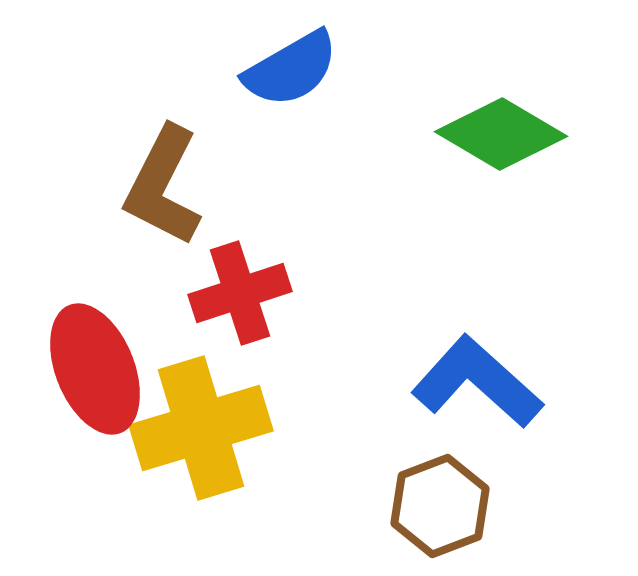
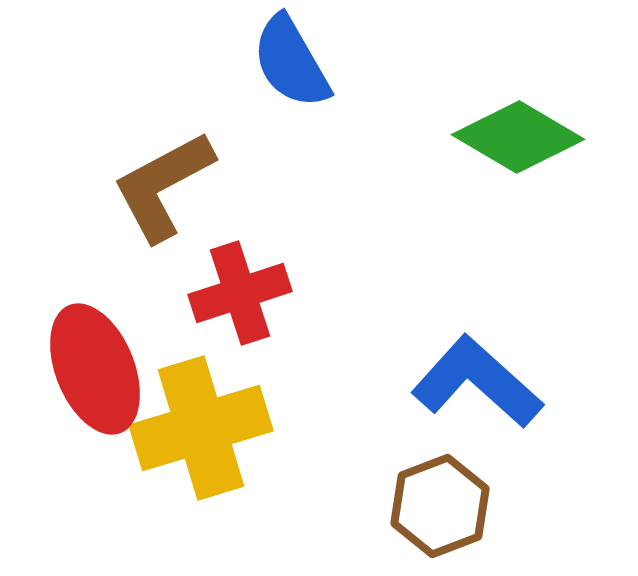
blue semicircle: moved 7 px up; rotated 90 degrees clockwise
green diamond: moved 17 px right, 3 px down
brown L-shape: rotated 35 degrees clockwise
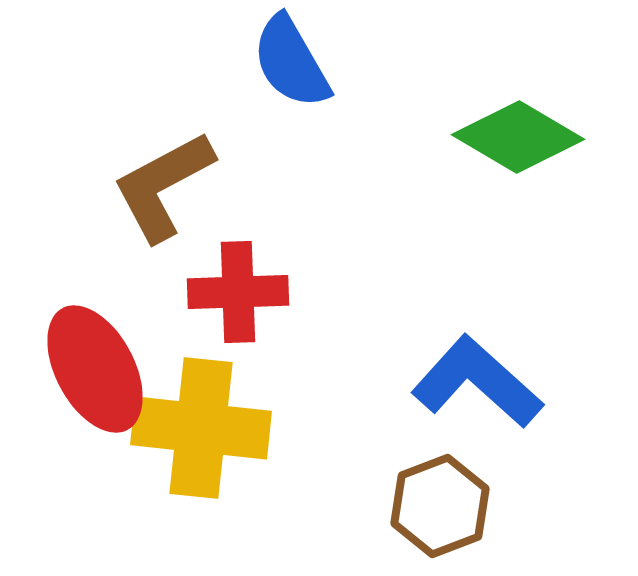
red cross: moved 2 px left, 1 px up; rotated 16 degrees clockwise
red ellipse: rotated 6 degrees counterclockwise
yellow cross: rotated 23 degrees clockwise
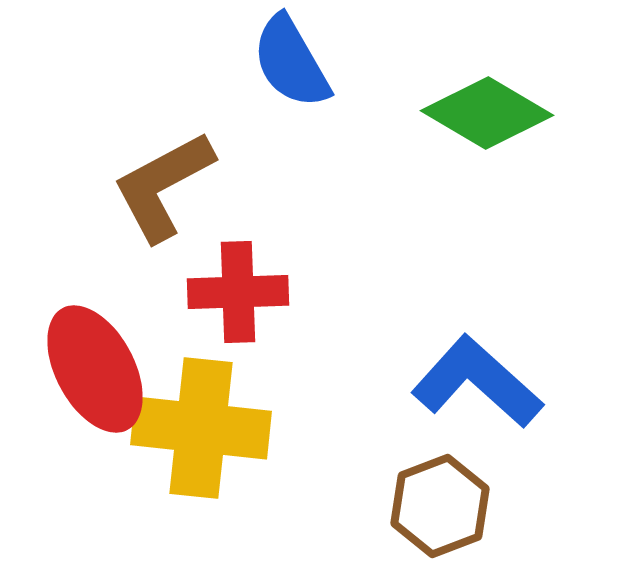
green diamond: moved 31 px left, 24 px up
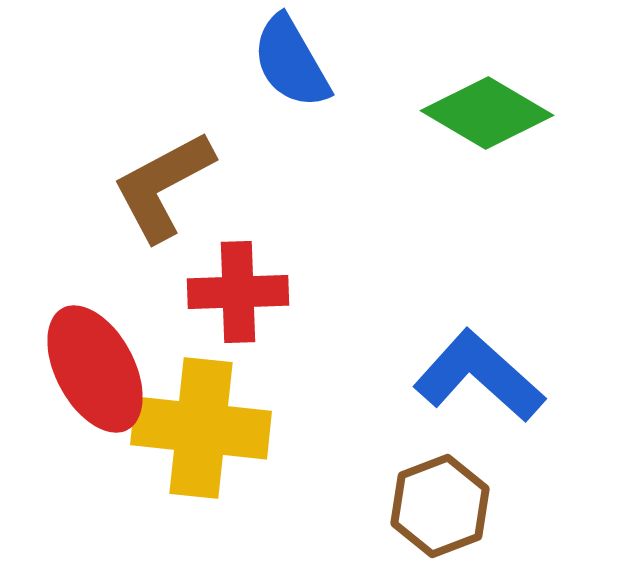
blue L-shape: moved 2 px right, 6 px up
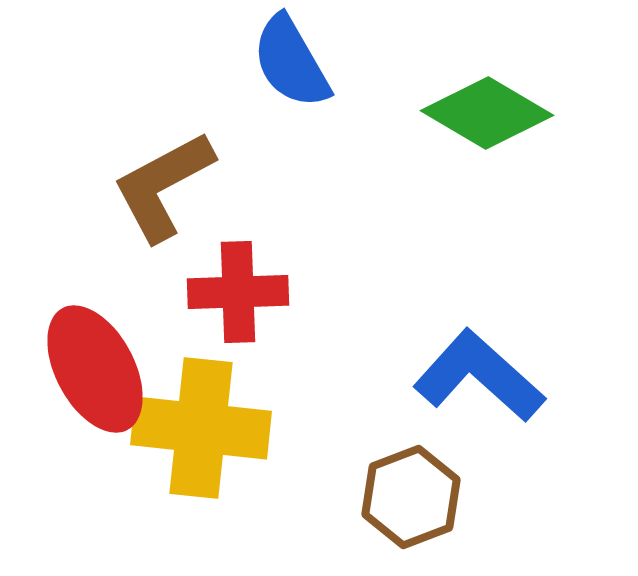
brown hexagon: moved 29 px left, 9 px up
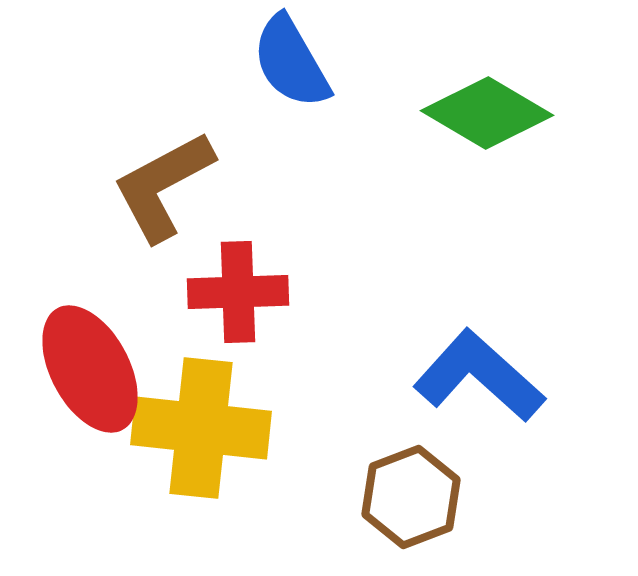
red ellipse: moved 5 px left
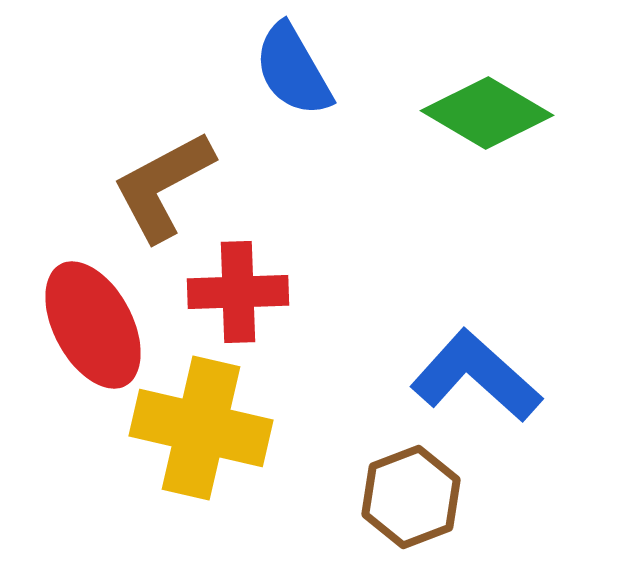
blue semicircle: moved 2 px right, 8 px down
red ellipse: moved 3 px right, 44 px up
blue L-shape: moved 3 px left
yellow cross: rotated 7 degrees clockwise
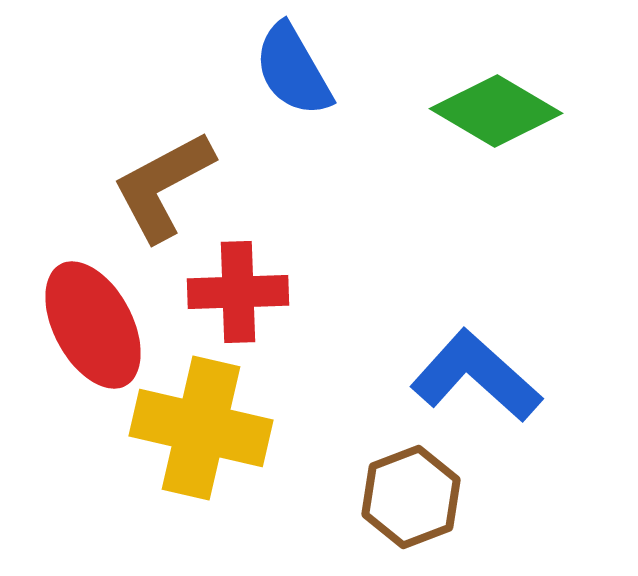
green diamond: moved 9 px right, 2 px up
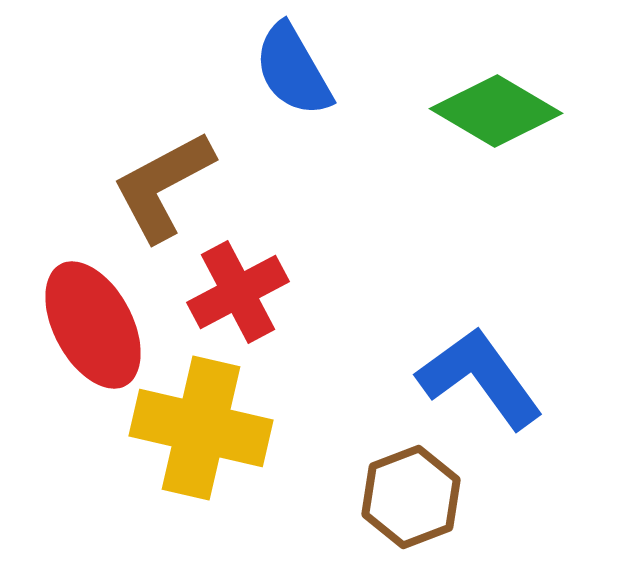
red cross: rotated 26 degrees counterclockwise
blue L-shape: moved 4 px right, 2 px down; rotated 12 degrees clockwise
